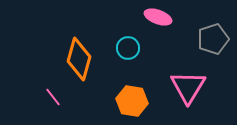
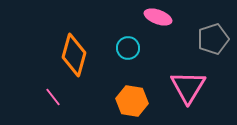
orange diamond: moved 5 px left, 4 px up
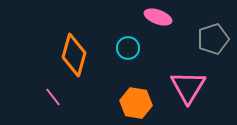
orange hexagon: moved 4 px right, 2 px down
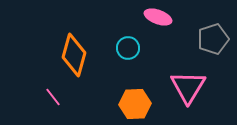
orange hexagon: moved 1 px left, 1 px down; rotated 12 degrees counterclockwise
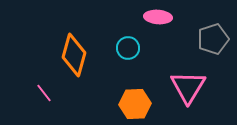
pink ellipse: rotated 16 degrees counterclockwise
pink line: moved 9 px left, 4 px up
